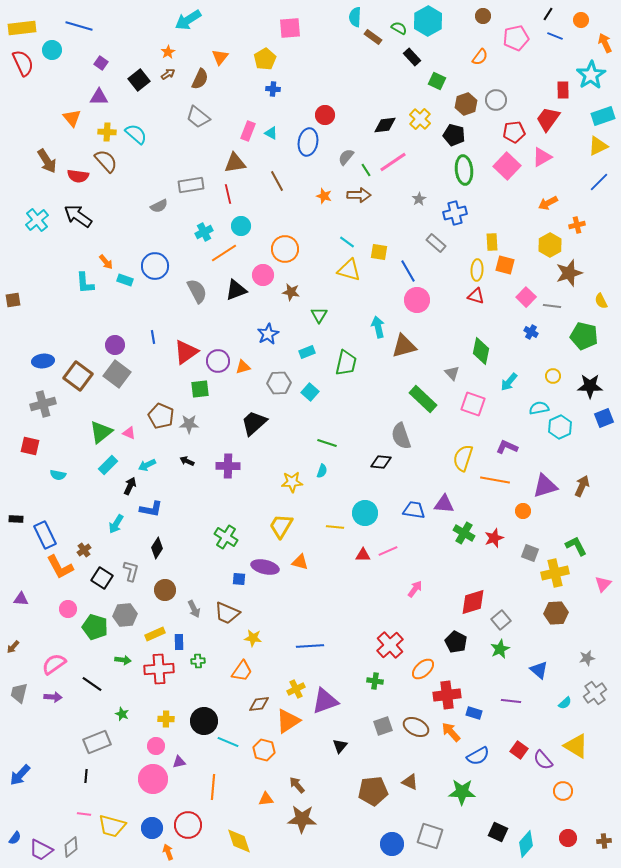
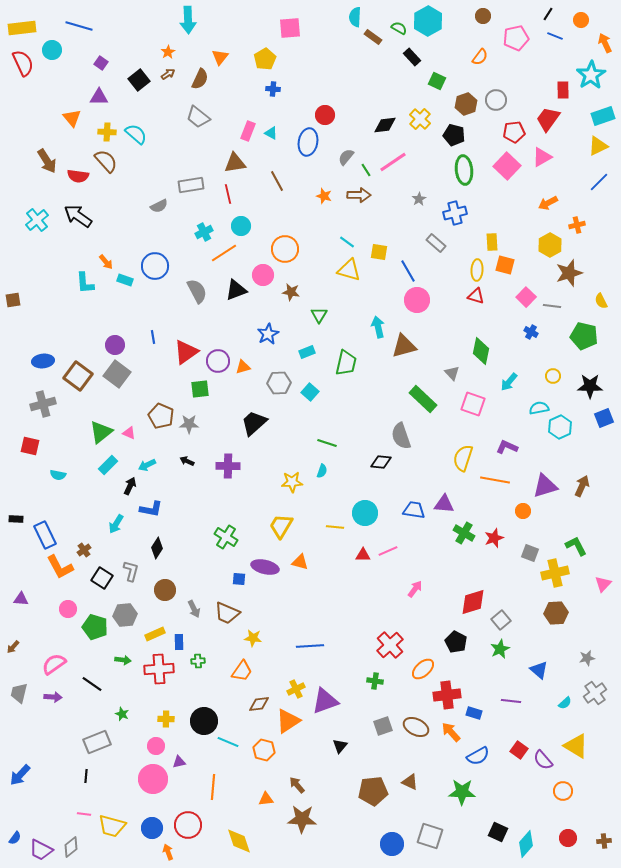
cyan arrow at (188, 20): rotated 60 degrees counterclockwise
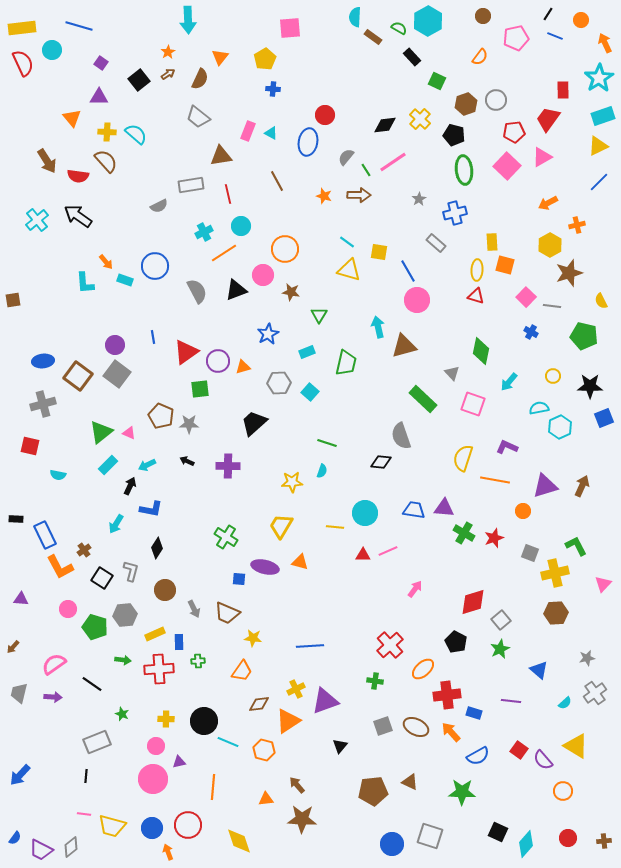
cyan star at (591, 75): moved 8 px right, 3 px down
brown triangle at (235, 163): moved 14 px left, 7 px up
purple triangle at (444, 504): moved 4 px down
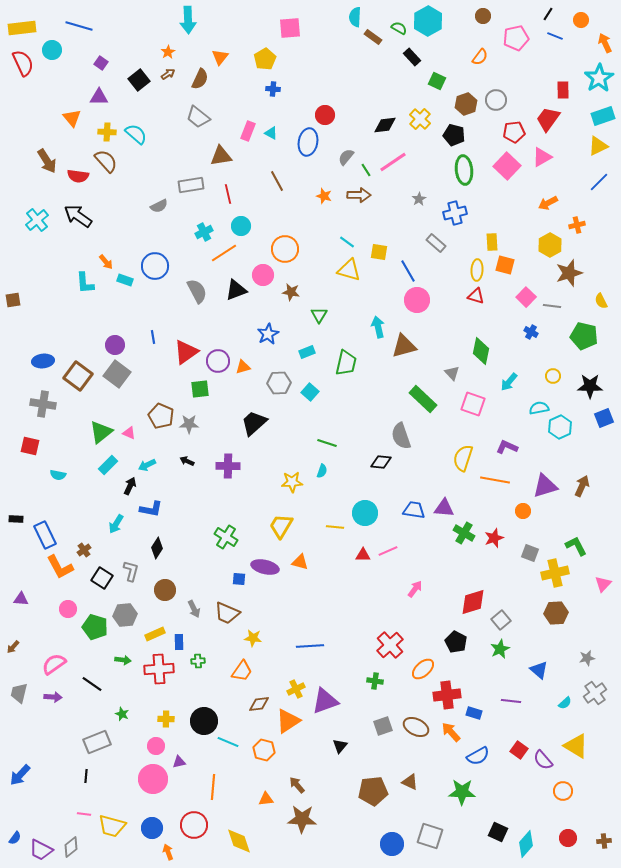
gray cross at (43, 404): rotated 25 degrees clockwise
red circle at (188, 825): moved 6 px right
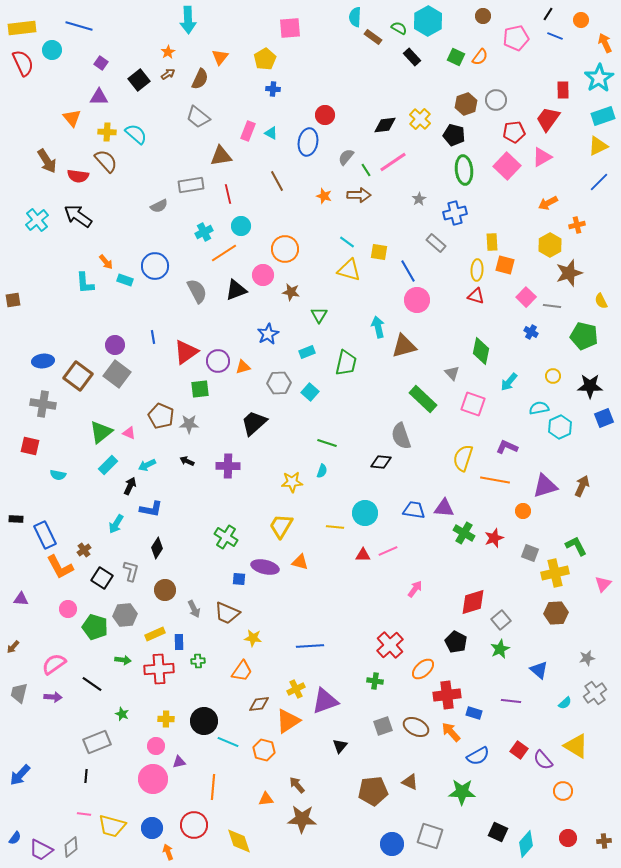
green square at (437, 81): moved 19 px right, 24 px up
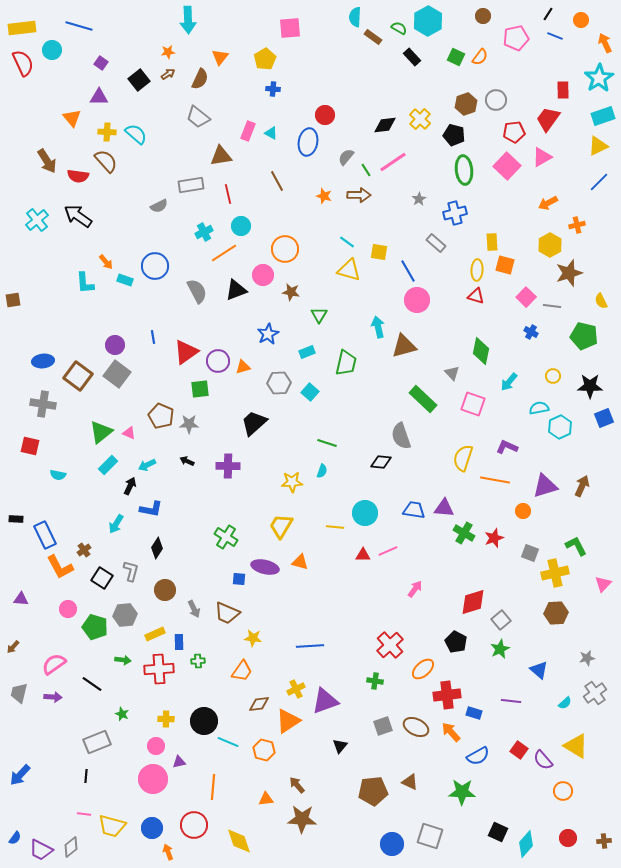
orange star at (168, 52): rotated 24 degrees clockwise
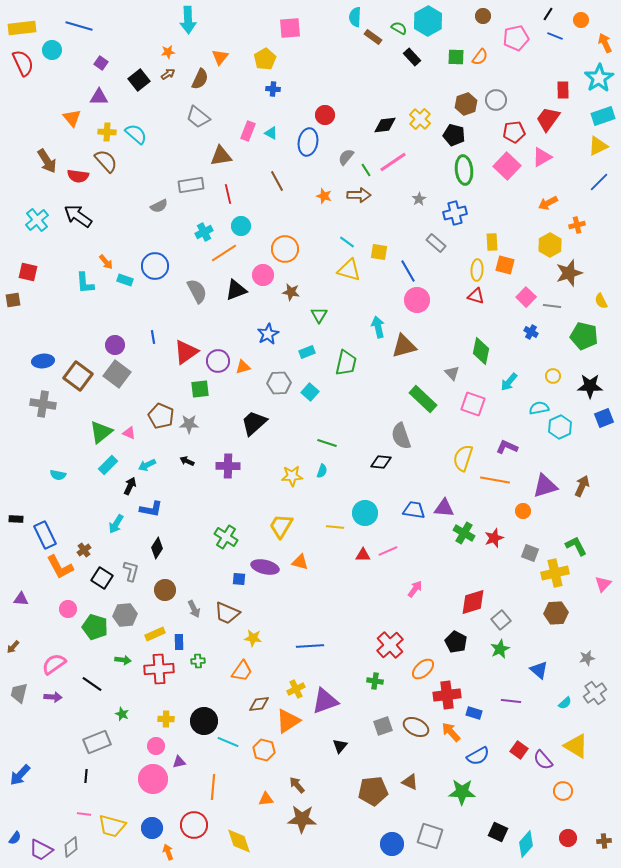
green square at (456, 57): rotated 24 degrees counterclockwise
red square at (30, 446): moved 2 px left, 174 px up
yellow star at (292, 482): moved 6 px up
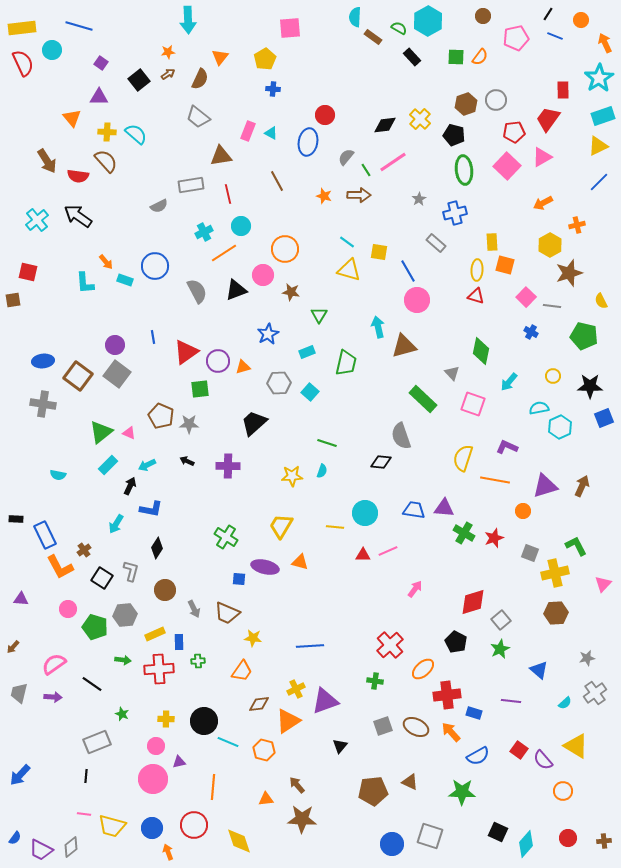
orange arrow at (548, 203): moved 5 px left
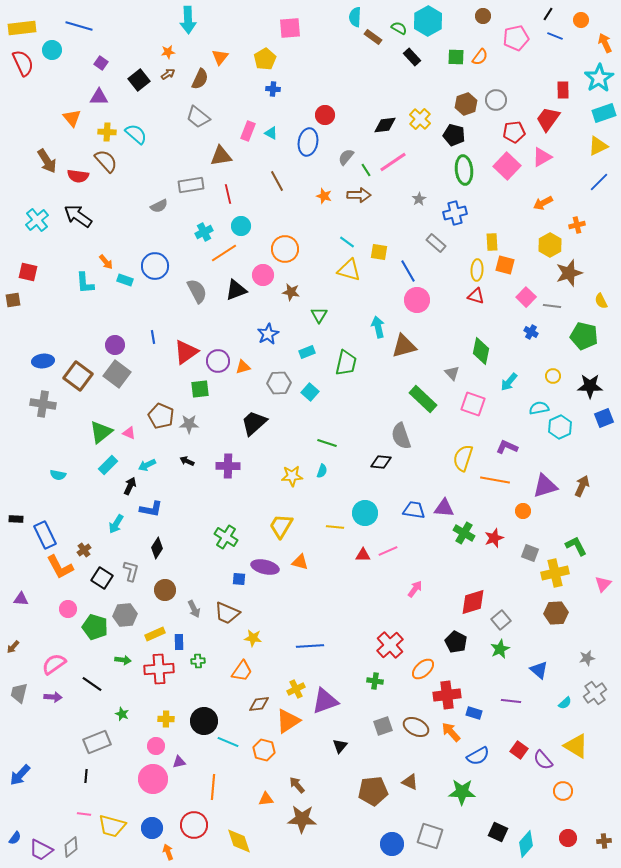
cyan rectangle at (603, 116): moved 1 px right, 3 px up
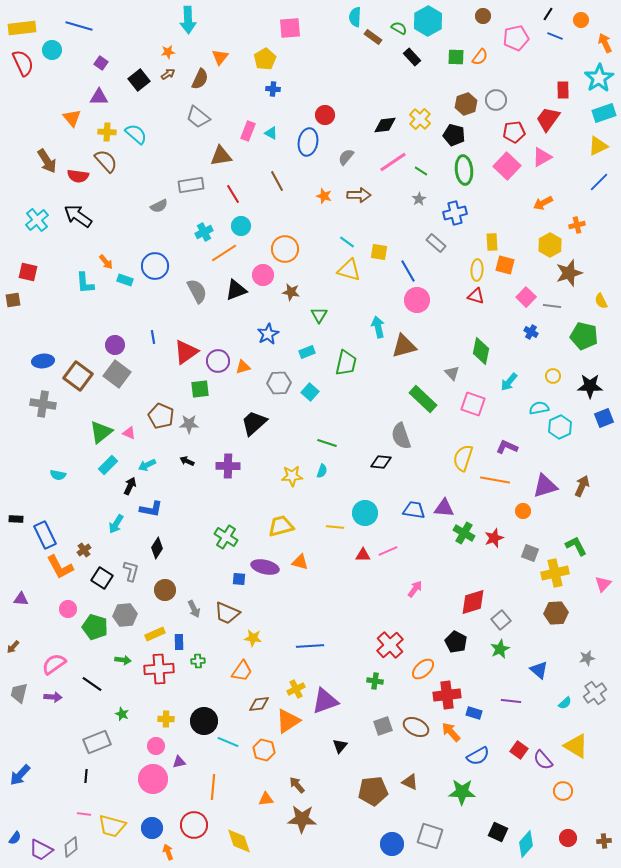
green line at (366, 170): moved 55 px right, 1 px down; rotated 24 degrees counterclockwise
red line at (228, 194): moved 5 px right; rotated 18 degrees counterclockwise
yellow trapezoid at (281, 526): rotated 44 degrees clockwise
